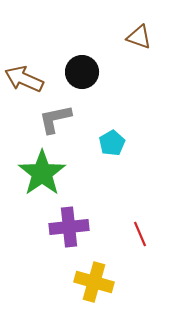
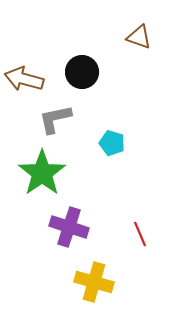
brown arrow: rotated 9 degrees counterclockwise
cyan pentagon: rotated 25 degrees counterclockwise
purple cross: rotated 24 degrees clockwise
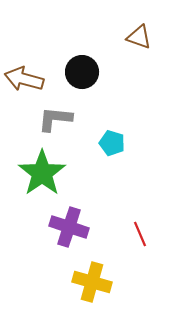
gray L-shape: rotated 18 degrees clockwise
yellow cross: moved 2 px left
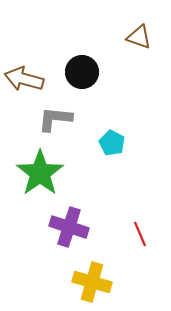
cyan pentagon: rotated 10 degrees clockwise
green star: moved 2 px left
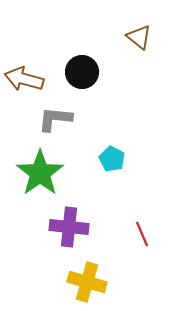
brown triangle: rotated 20 degrees clockwise
cyan pentagon: moved 16 px down
purple cross: rotated 12 degrees counterclockwise
red line: moved 2 px right
yellow cross: moved 5 px left
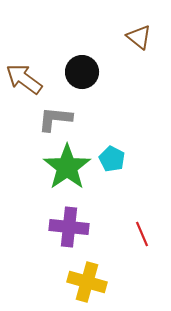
brown arrow: rotated 21 degrees clockwise
green star: moved 27 px right, 6 px up
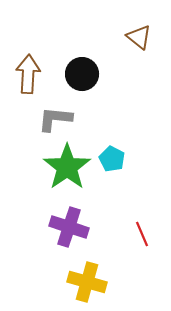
black circle: moved 2 px down
brown arrow: moved 4 px right, 5 px up; rotated 57 degrees clockwise
purple cross: rotated 12 degrees clockwise
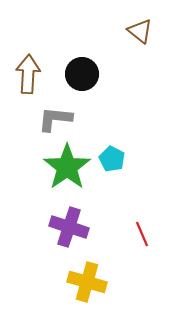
brown triangle: moved 1 px right, 6 px up
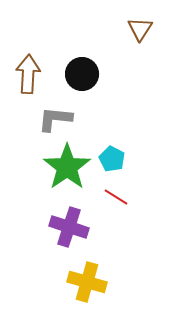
brown triangle: moved 2 px up; rotated 24 degrees clockwise
red line: moved 26 px left, 37 px up; rotated 35 degrees counterclockwise
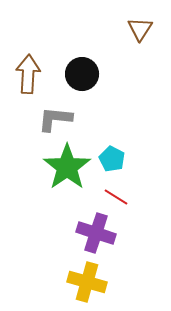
purple cross: moved 27 px right, 6 px down
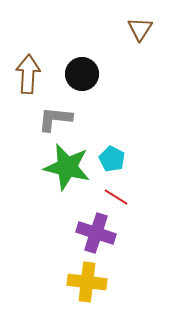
green star: rotated 24 degrees counterclockwise
yellow cross: rotated 9 degrees counterclockwise
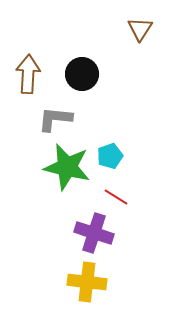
cyan pentagon: moved 2 px left, 3 px up; rotated 25 degrees clockwise
purple cross: moved 2 px left
